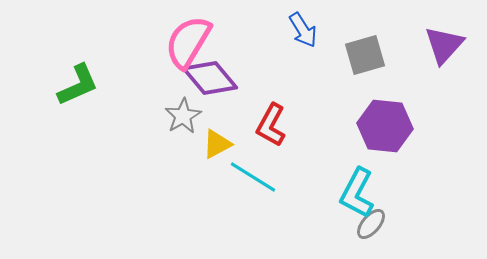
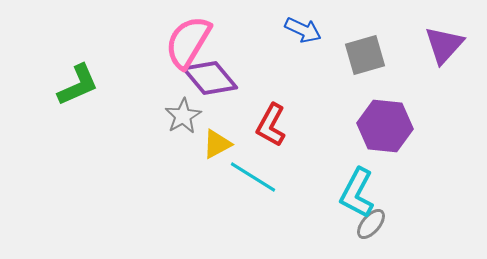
blue arrow: rotated 33 degrees counterclockwise
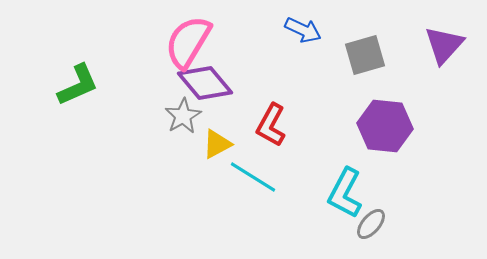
purple diamond: moved 5 px left, 5 px down
cyan L-shape: moved 12 px left
